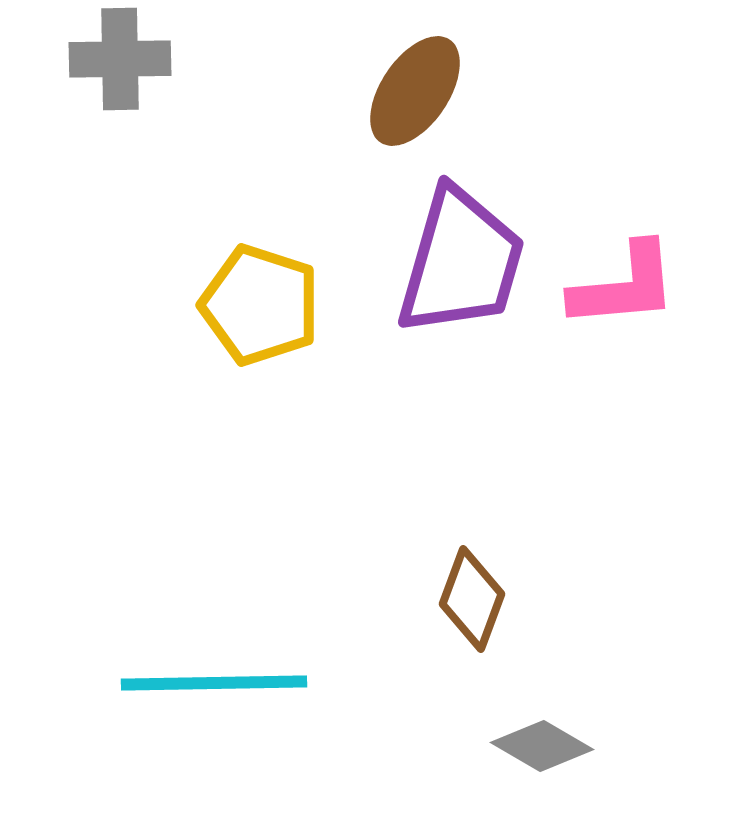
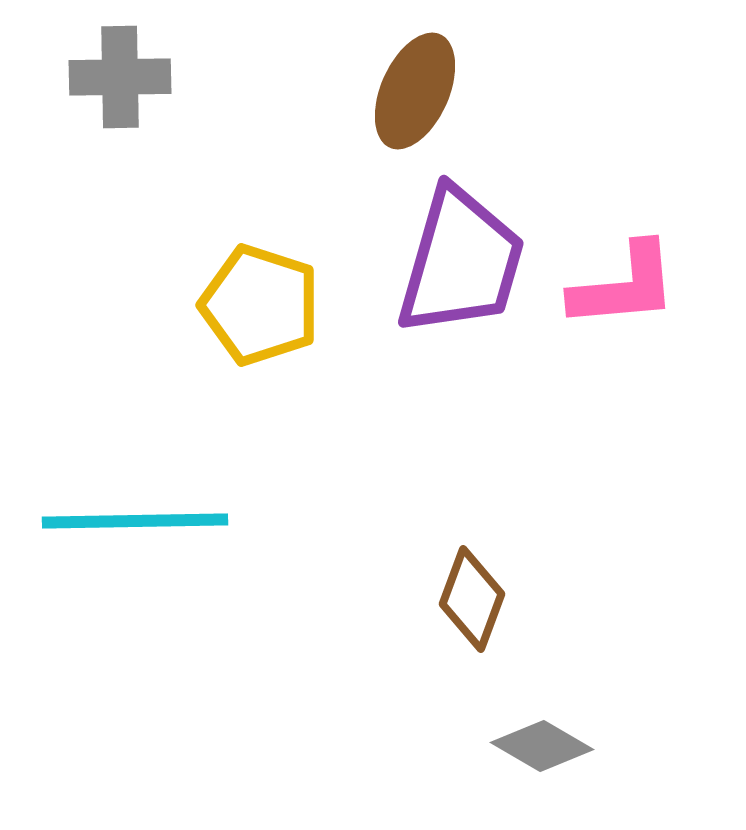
gray cross: moved 18 px down
brown ellipse: rotated 10 degrees counterclockwise
cyan line: moved 79 px left, 162 px up
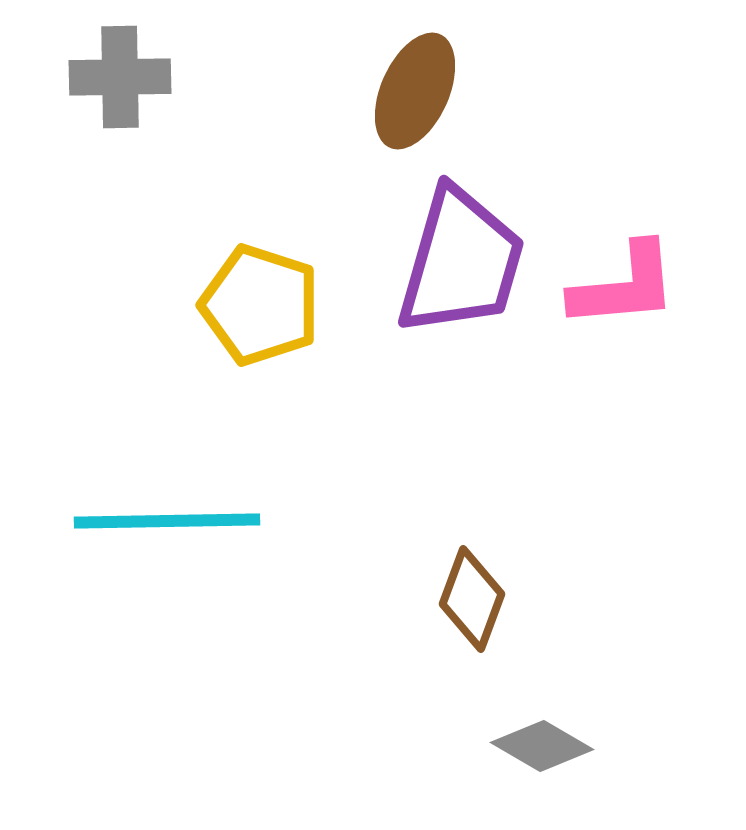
cyan line: moved 32 px right
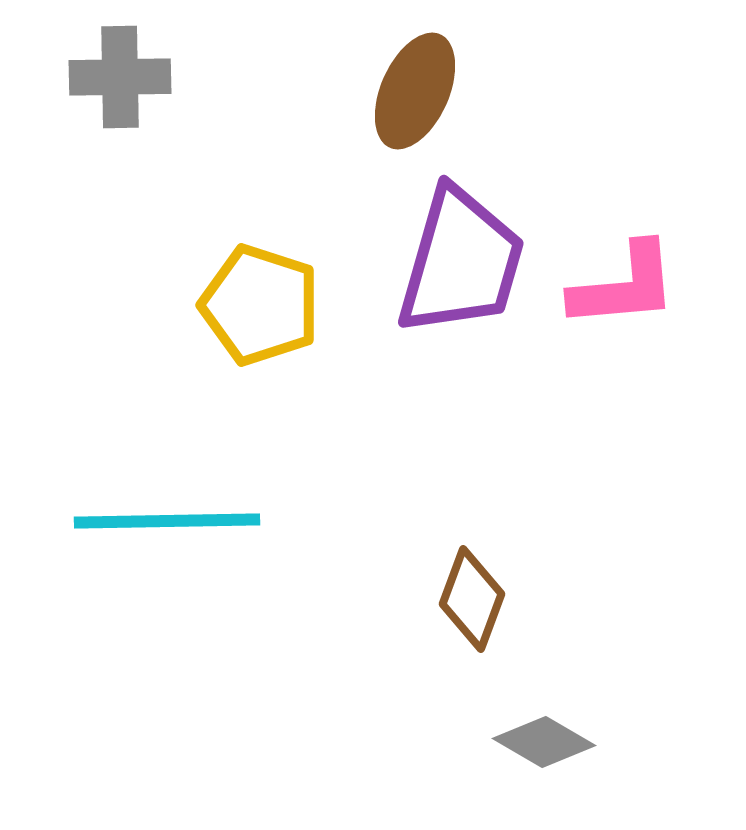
gray diamond: moved 2 px right, 4 px up
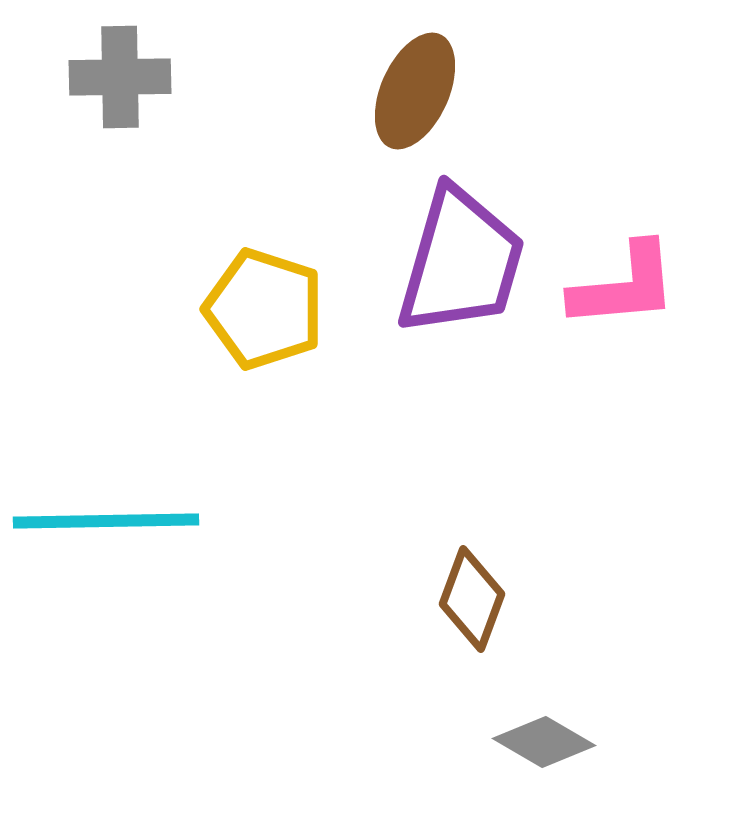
yellow pentagon: moved 4 px right, 4 px down
cyan line: moved 61 px left
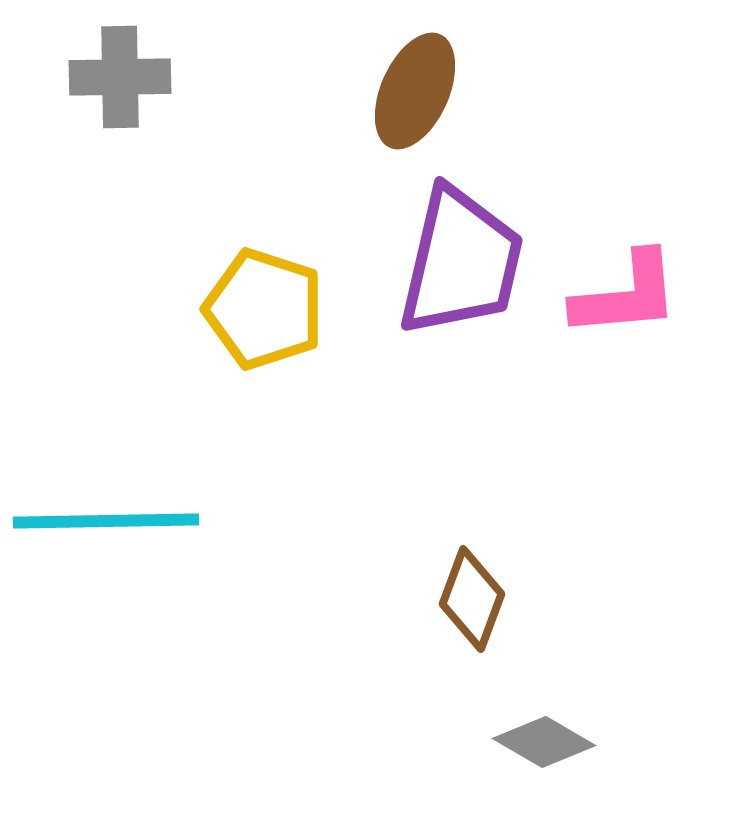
purple trapezoid: rotated 3 degrees counterclockwise
pink L-shape: moved 2 px right, 9 px down
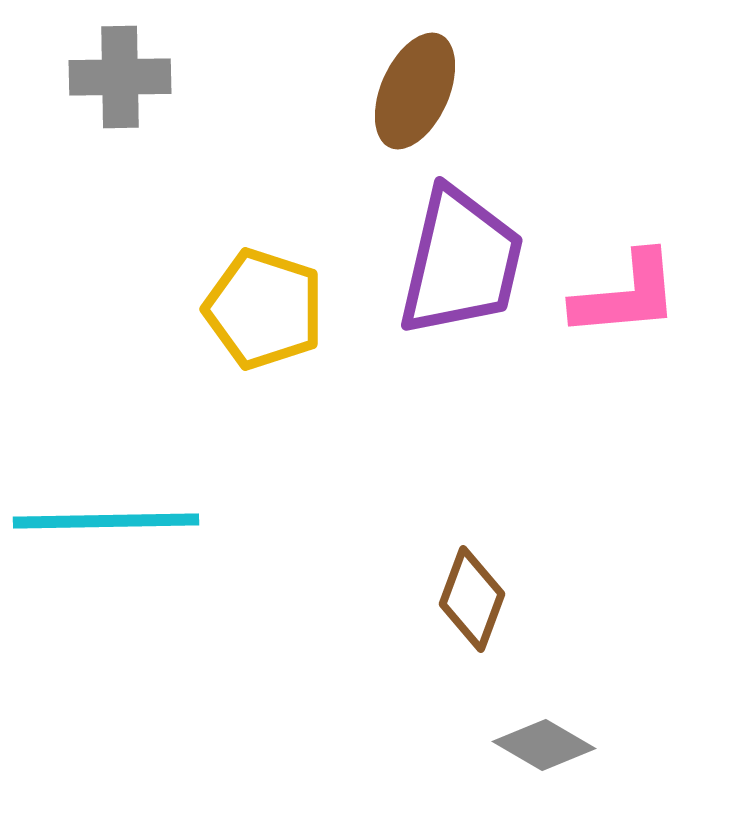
gray diamond: moved 3 px down
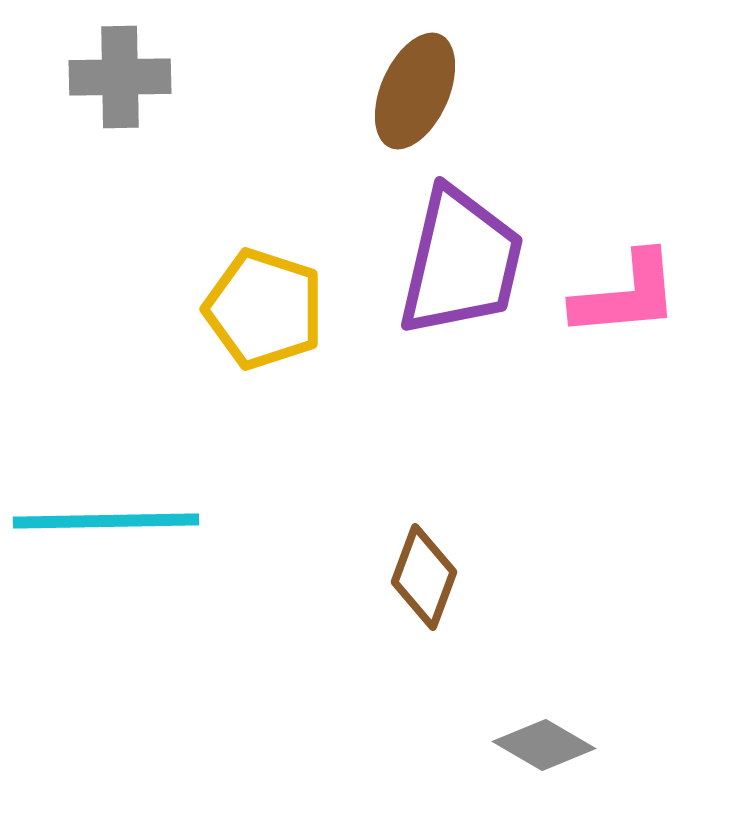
brown diamond: moved 48 px left, 22 px up
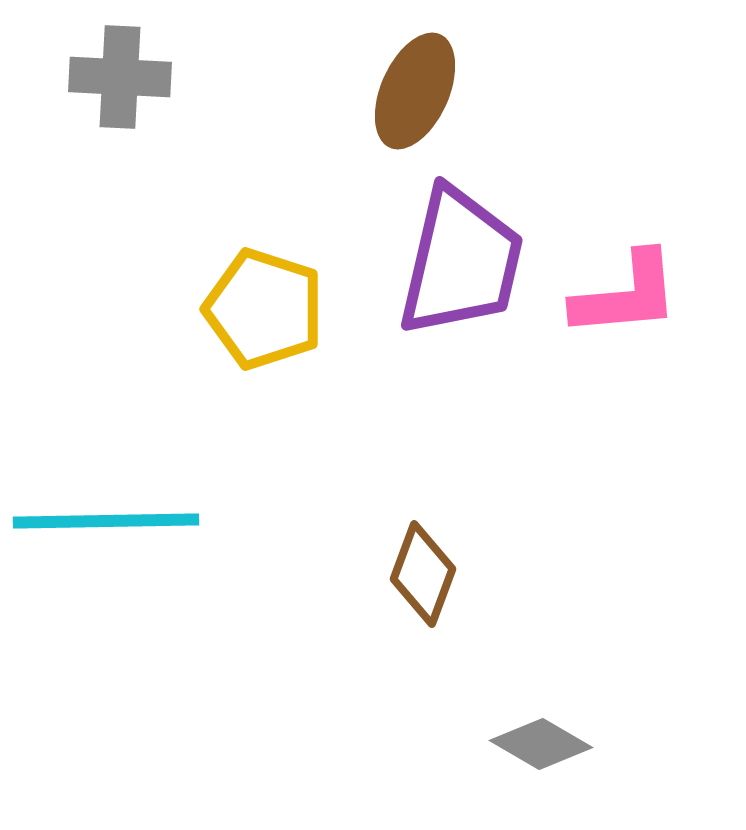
gray cross: rotated 4 degrees clockwise
brown diamond: moved 1 px left, 3 px up
gray diamond: moved 3 px left, 1 px up
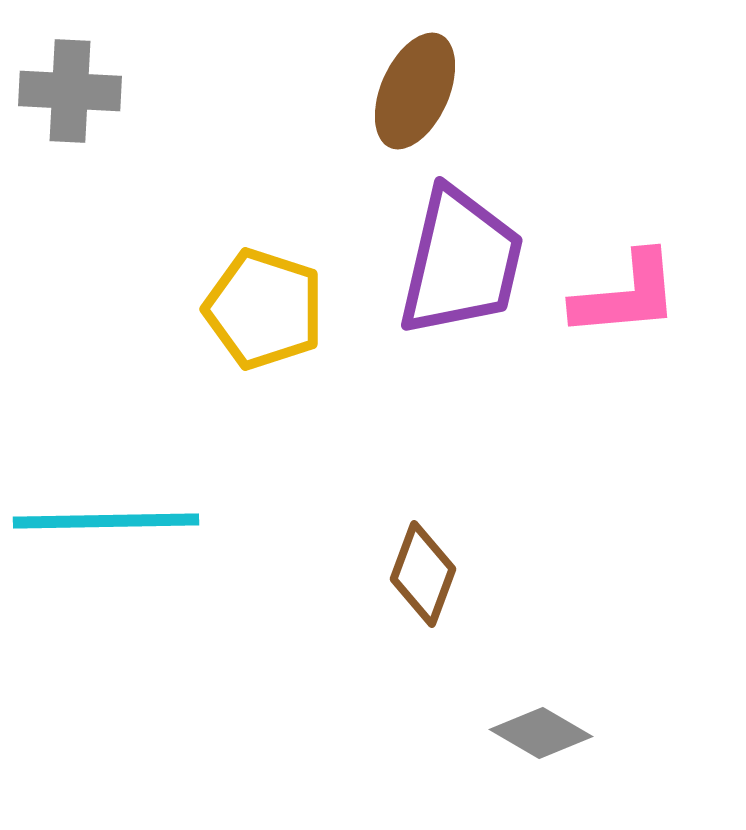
gray cross: moved 50 px left, 14 px down
gray diamond: moved 11 px up
